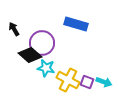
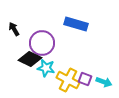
black diamond: moved 4 px down; rotated 15 degrees counterclockwise
purple square: moved 2 px left, 3 px up
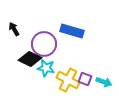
blue rectangle: moved 4 px left, 7 px down
purple circle: moved 2 px right, 1 px down
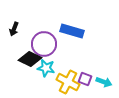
black arrow: rotated 128 degrees counterclockwise
yellow cross: moved 2 px down
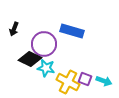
cyan arrow: moved 1 px up
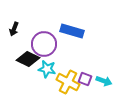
black diamond: moved 2 px left
cyan star: moved 1 px right, 1 px down
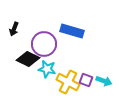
purple square: moved 1 px right, 1 px down
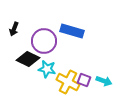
purple circle: moved 3 px up
purple square: moved 2 px left
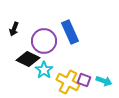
blue rectangle: moved 2 px left, 1 px down; rotated 50 degrees clockwise
cyan star: moved 3 px left, 1 px down; rotated 24 degrees clockwise
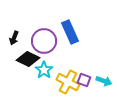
black arrow: moved 9 px down
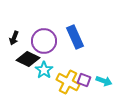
blue rectangle: moved 5 px right, 5 px down
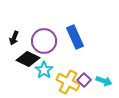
purple square: rotated 24 degrees clockwise
